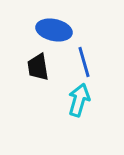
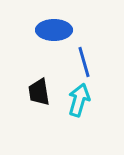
blue ellipse: rotated 12 degrees counterclockwise
black trapezoid: moved 1 px right, 25 px down
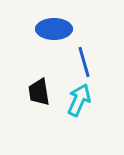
blue ellipse: moved 1 px up
cyan arrow: rotated 8 degrees clockwise
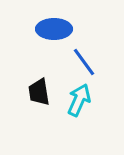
blue line: rotated 20 degrees counterclockwise
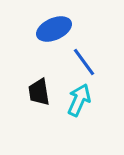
blue ellipse: rotated 24 degrees counterclockwise
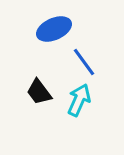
black trapezoid: rotated 28 degrees counterclockwise
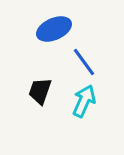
black trapezoid: moved 1 px right, 1 px up; rotated 56 degrees clockwise
cyan arrow: moved 5 px right, 1 px down
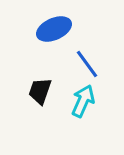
blue line: moved 3 px right, 2 px down
cyan arrow: moved 1 px left
